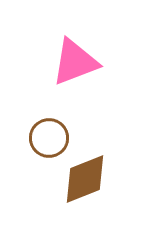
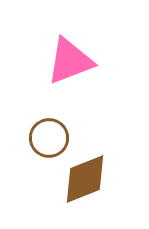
pink triangle: moved 5 px left, 1 px up
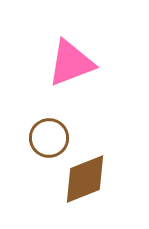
pink triangle: moved 1 px right, 2 px down
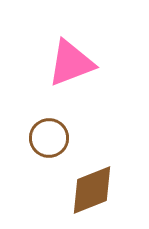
brown diamond: moved 7 px right, 11 px down
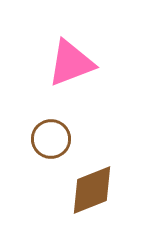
brown circle: moved 2 px right, 1 px down
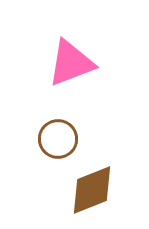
brown circle: moved 7 px right
